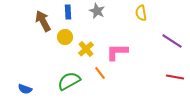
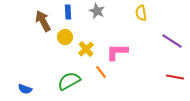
orange line: moved 1 px right, 1 px up
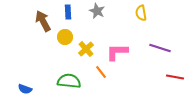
purple line: moved 12 px left, 7 px down; rotated 15 degrees counterclockwise
green semicircle: rotated 35 degrees clockwise
